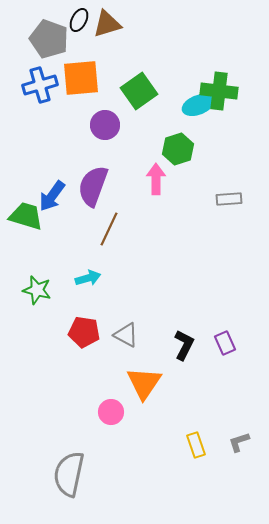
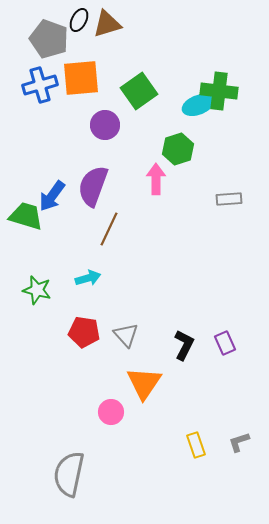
gray triangle: rotated 20 degrees clockwise
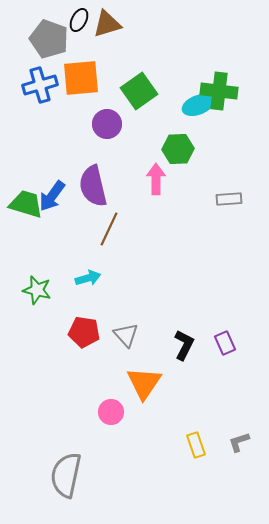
purple circle: moved 2 px right, 1 px up
green hexagon: rotated 16 degrees clockwise
purple semicircle: rotated 33 degrees counterclockwise
green trapezoid: moved 12 px up
gray semicircle: moved 3 px left, 1 px down
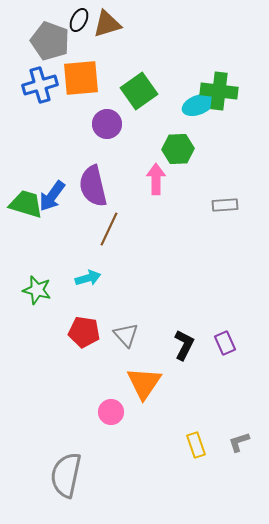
gray pentagon: moved 1 px right, 2 px down
gray rectangle: moved 4 px left, 6 px down
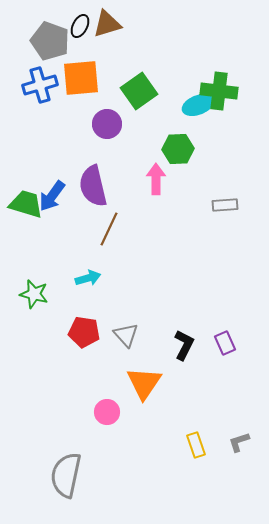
black ellipse: moved 1 px right, 6 px down
green star: moved 3 px left, 4 px down
pink circle: moved 4 px left
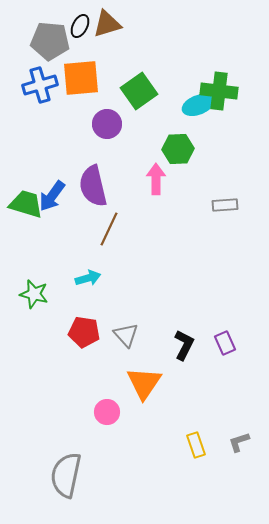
gray pentagon: rotated 15 degrees counterclockwise
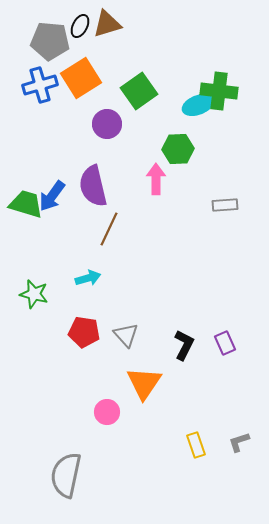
orange square: rotated 27 degrees counterclockwise
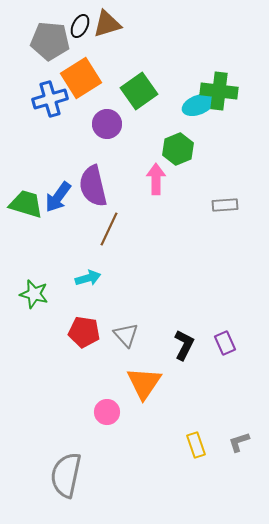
blue cross: moved 10 px right, 14 px down
green hexagon: rotated 20 degrees counterclockwise
blue arrow: moved 6 px right, 1 px down
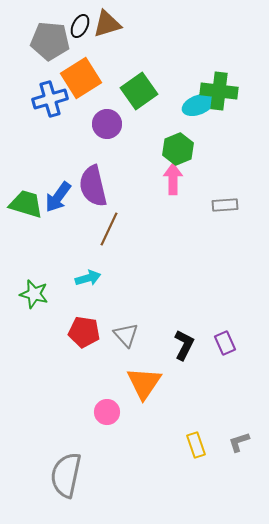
pink arrow: moved 17 px right
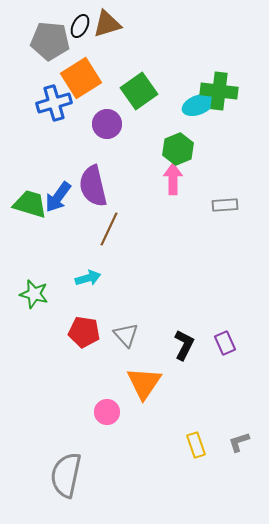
blue cross: moved 4 px right, 4 px down
green trapezoid: moved 4 px right
